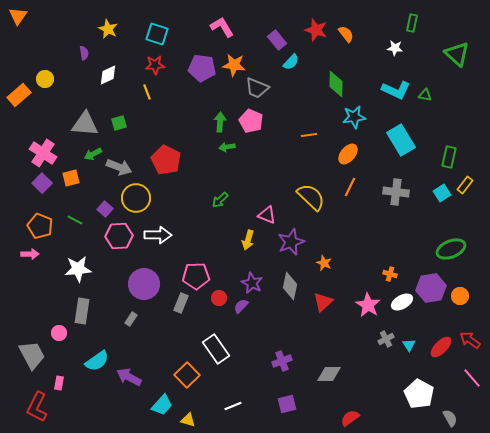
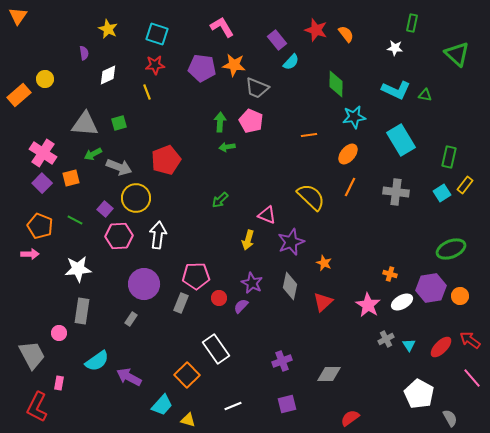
red pentagon at (166, 160): rotated 24 degrees clockwise
white arrow at (158, 235): rotated 84 degrees counterclockwise
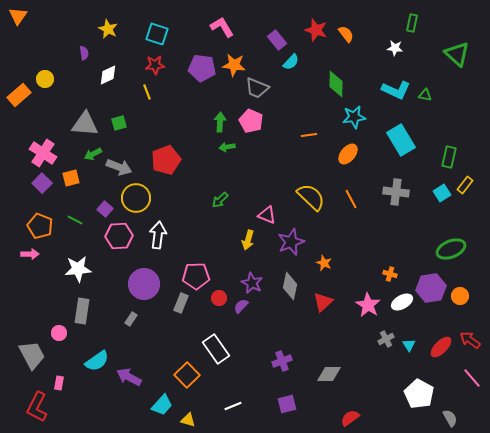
orange line at (350, 187): moved 1 px right, 12 px down; rotated 54 degrees counterclockwise
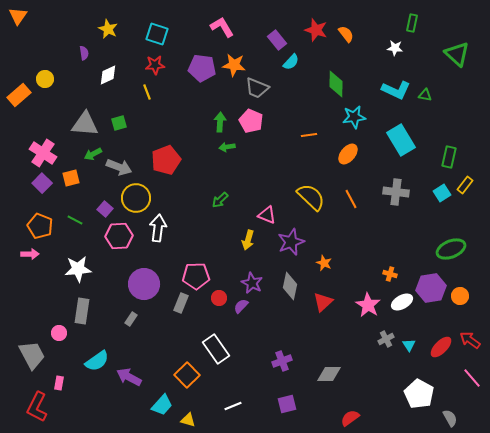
white arrow at (158, 235): moved 7 px up
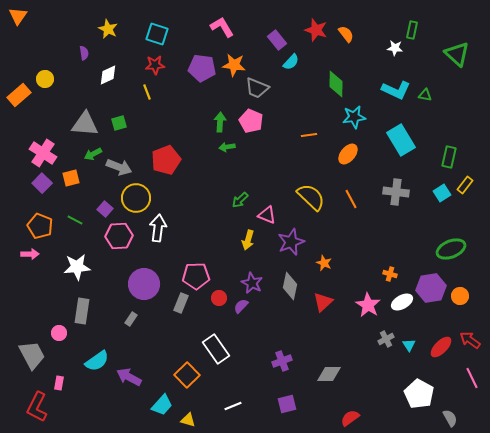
green rectangle at (412, 23): moved 7 px down
green arrow at (220, 200): moved 20 px right
white star at (78, 269): moved 1 px left, 2 px up
pink line at (472, 378): rotated 15 degrees clockwise
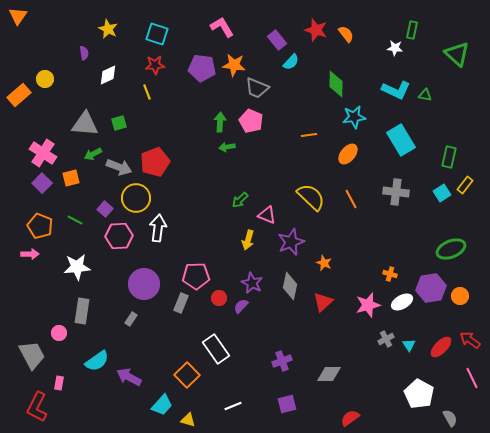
red pentagon at (166, 160): moved 11 px left, 2 px down
pink star at (368, 305): rotated 25 degrees clockwise
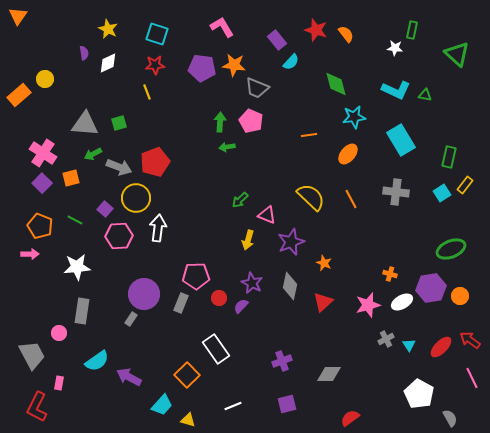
white diamond at (108, 75): moved 12 px up
green diamond at (336, 84): rotated 16 degrees counterclockwise
purple circle at (144, 284): moved 10 px down
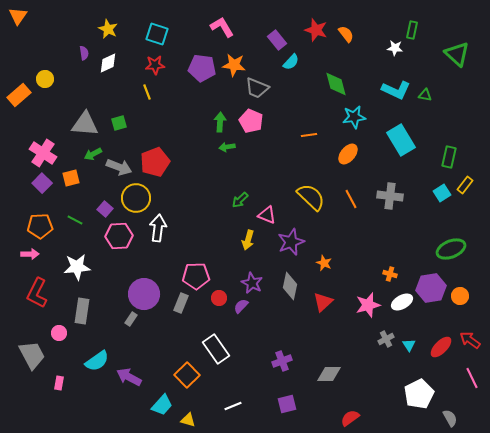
gray cross at (396, 192): moved 6 px left, 4 px down
orange pentagon at (40, 226): rotated 25 degrees counterclockwise
white pentagon at (419, 394): rotated 16 degrees clockwise
red L-shape at (37, 407): moved 114 px up
